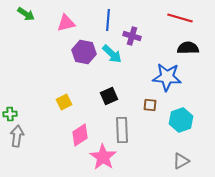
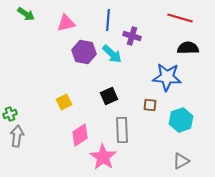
green cross: rotated 16 degrees counterclockwise
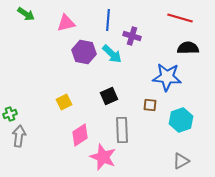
gray arrow: moved 2 px right
pink star: rotated 12 degrees counterclockwise
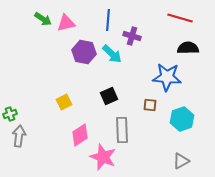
green arrow: moved 17 px right, 5 px down
cyan hexagon: moved 1 px right, 1 px up
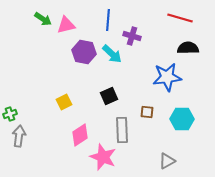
pink triangle: moved 2 px down
blue star: rotated 12 degrees counterclockwise
brown square: moved 3 px left, 7 px down
cyan hexagon: rotated 20 degrees clockwise
gray triangle: moved 14 px left
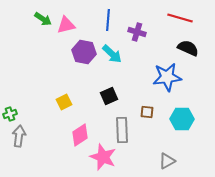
purple cross: moved 5 px right, 4 px up
black semicircle: rotated 25 degrees clockwise
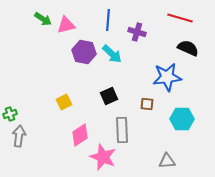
brown square: moved 8 px up
gray triangle: rotated 24 degrees clockwise
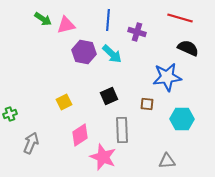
gray arrow: moved 12 px right, 7 px down; rotated 15 degrees clockwise
